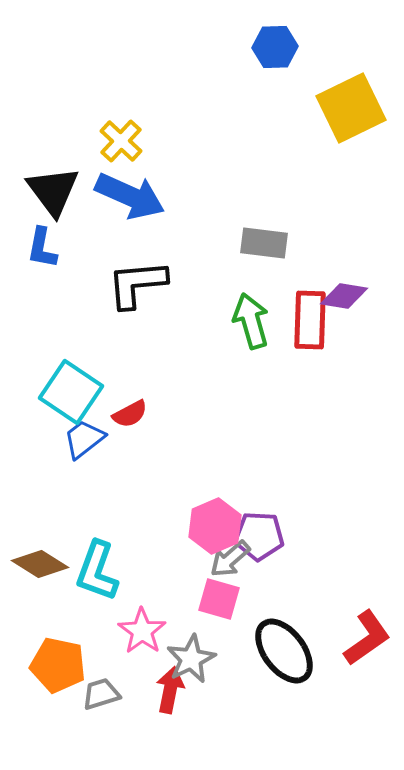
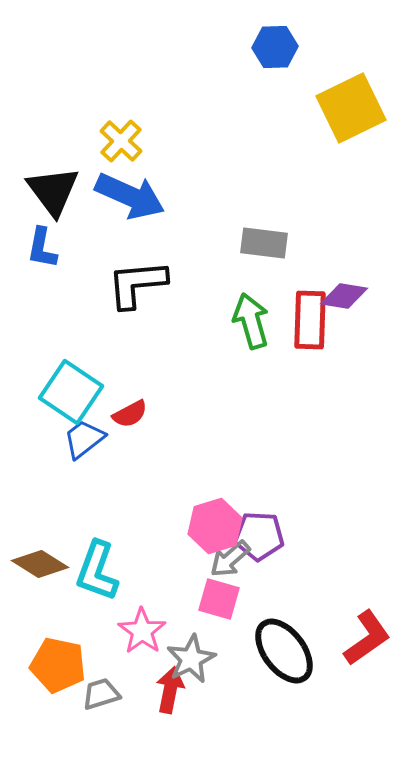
pink hexagon: rotated 6 degrees clockwise
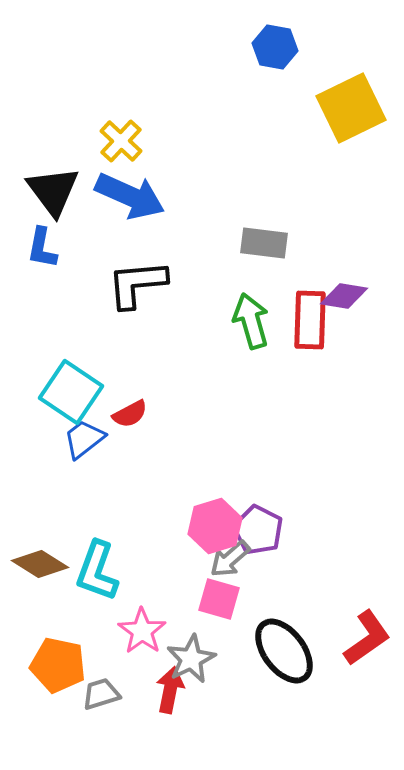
blue hexagon: rotated 12 degrees clockwise
purple pentagon: moved 1 px left, 6 px up; rotated 24 degrees clockwise
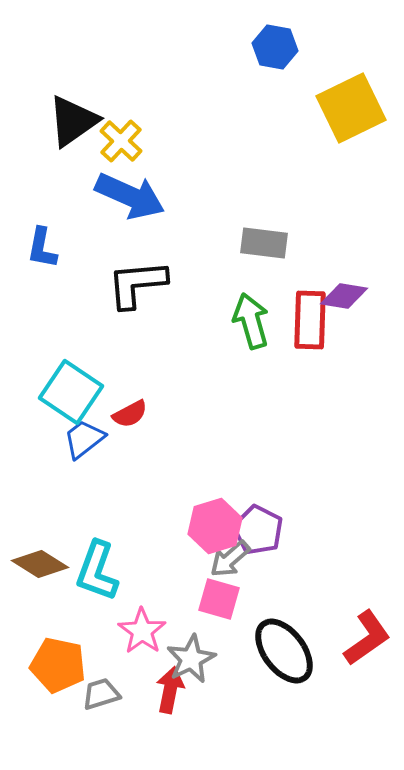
black triangle: moved 20 px right, 70 px up; rotated 32 degrees clockwise
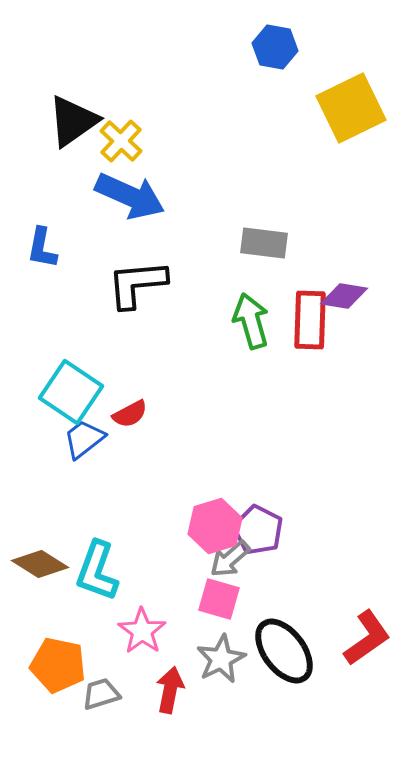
gray star: moved 30 px right
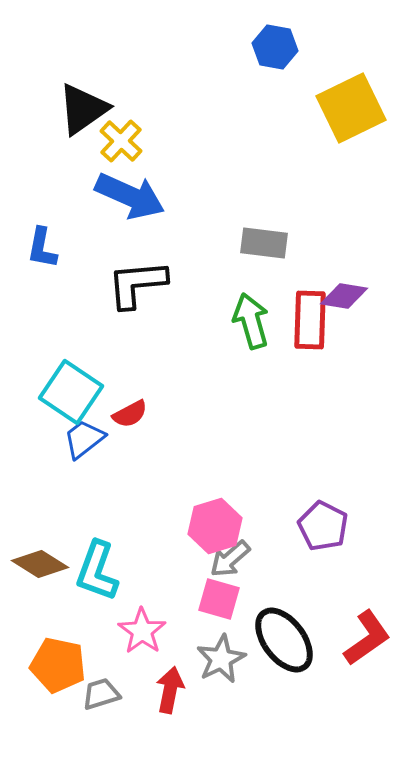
black triangle: moved 10 px right, 12 px up
purple pentagon: moved 65 px right, 4 px up
black ellipse: moved 11 px up
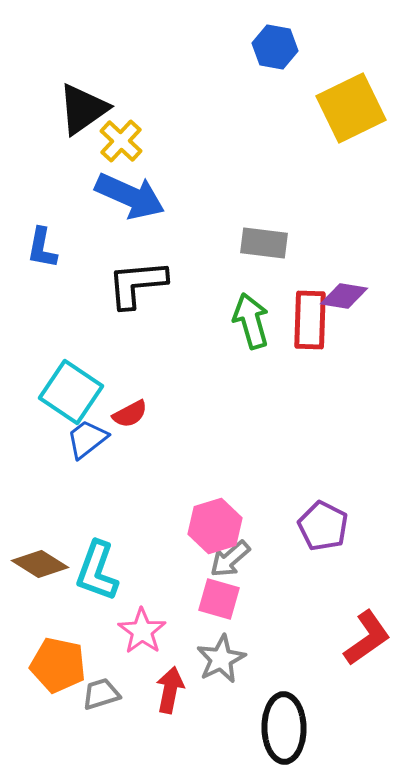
blue trapezoid: moved 3 px right
black ellipse: moved 88 px down; rotated 36 degrees clockwise
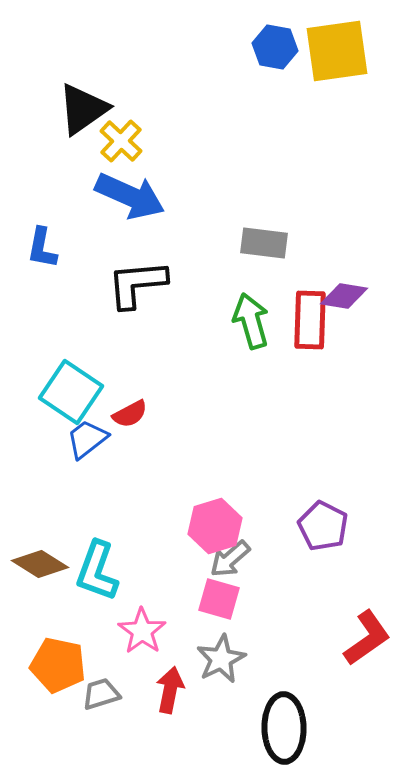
yellow square: moved 14 px left, 57 px up; rotated 18 degrees clockwise
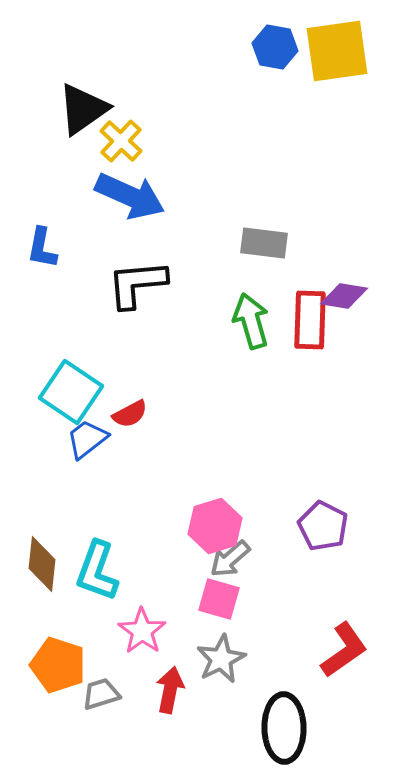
brown diamond: moved 2 px right; rotated 64 degrees clockwise
red L-shape: moved 23 px left, 12 px down
orange pentagon: rotated 6 degrees clockwise
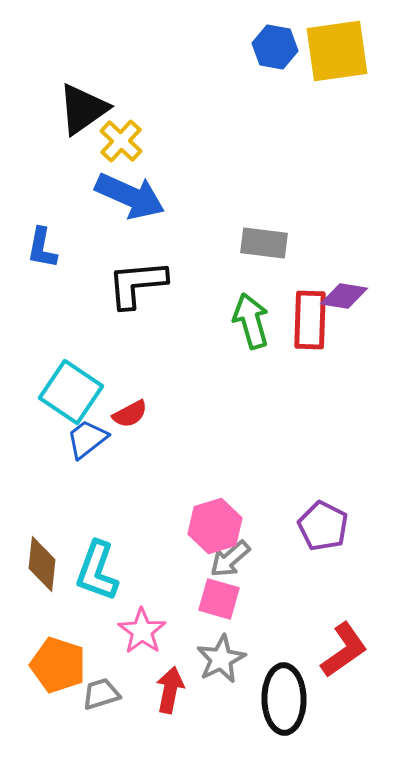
black ellipse: moved 29 px up
